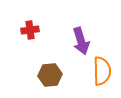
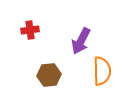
purple arrow: rotated 44 degrees clockwise
brown hexagon: moved 1 px left
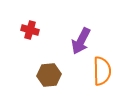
red cross: rotated 24 degrees clockwise
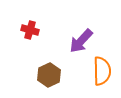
purple arrow: rotated 16 degrees clockwise
brown hexagon: rotated 20 degrees counterclockwise
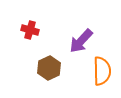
brown hexagon: moved 7 px up
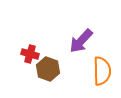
red cross: moved 24 px down
brown hexagon: moved 1 px left, 1 px down; rotated 15 degrees counterclockwise
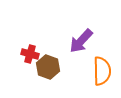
brown hexagon: moved 2 px up
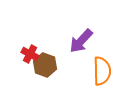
red cross: rotated 12 degrees clockwise
brown hexagon: moved 3 px left, 2 px up
